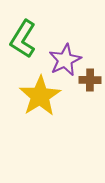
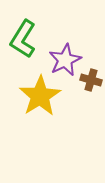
brown cross: moved 1 px right; rotated 15 degrees clockwise
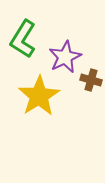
purple star: moved 3 px up
yellow star: moved 1 px left
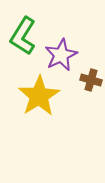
green L-shape: moved 3 px up
purple star: moved 4 px left, 2 px up
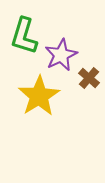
green L-shape: moved 1 px right; rotated 15 degrees counterclockwise
brown cross: moved 2 px left, 2 px up; rotated 25 degrees clockwise
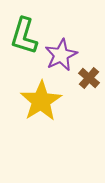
yellow star: moved 2 px right, 5 px down
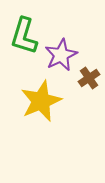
brown cross: rotated 15 degrees clockwise
yellow star: rotated 9 degrees clockwise
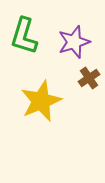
purple star: moved 13 px right, 13 px up; rotated 8 degrees clockwise
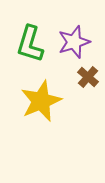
green L-shape: moved 6 px right, 8 px down
brown cross: moved 1 px left, 1 px up; rotated 15 degrees counterclockwise
